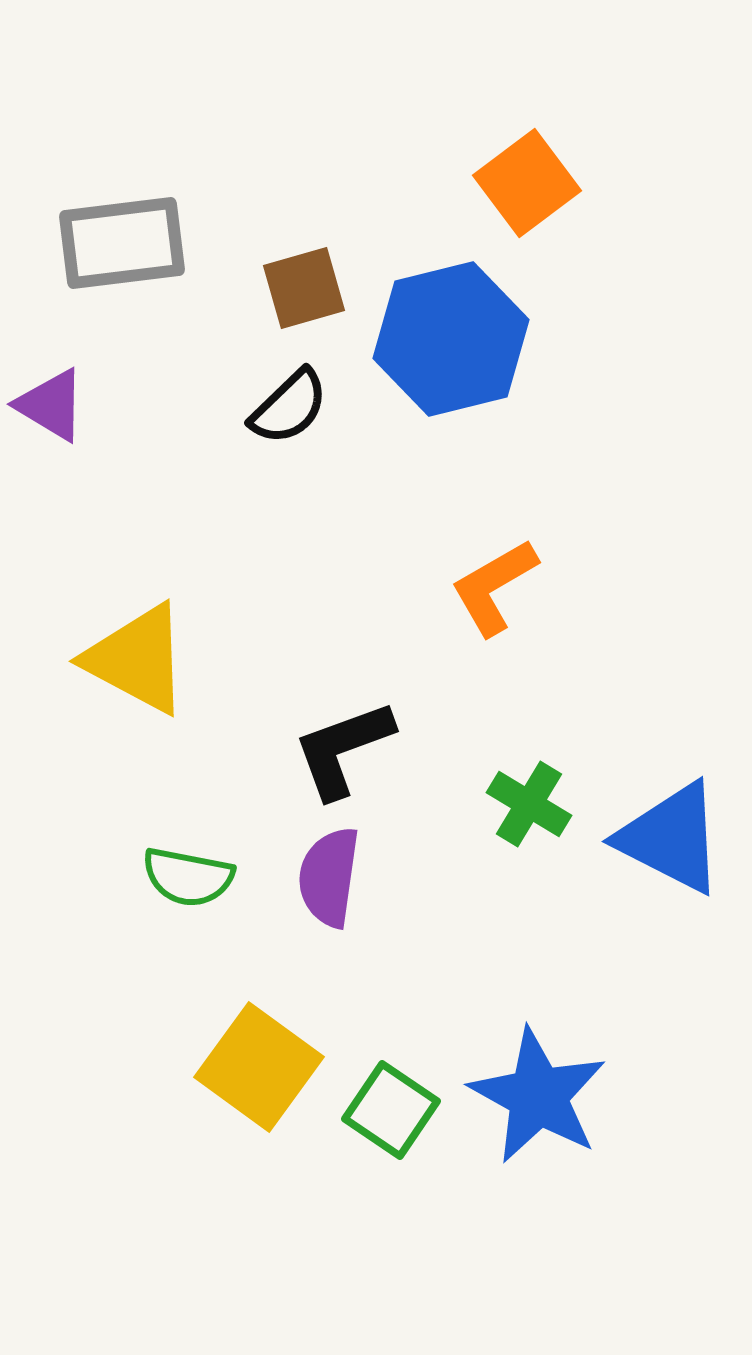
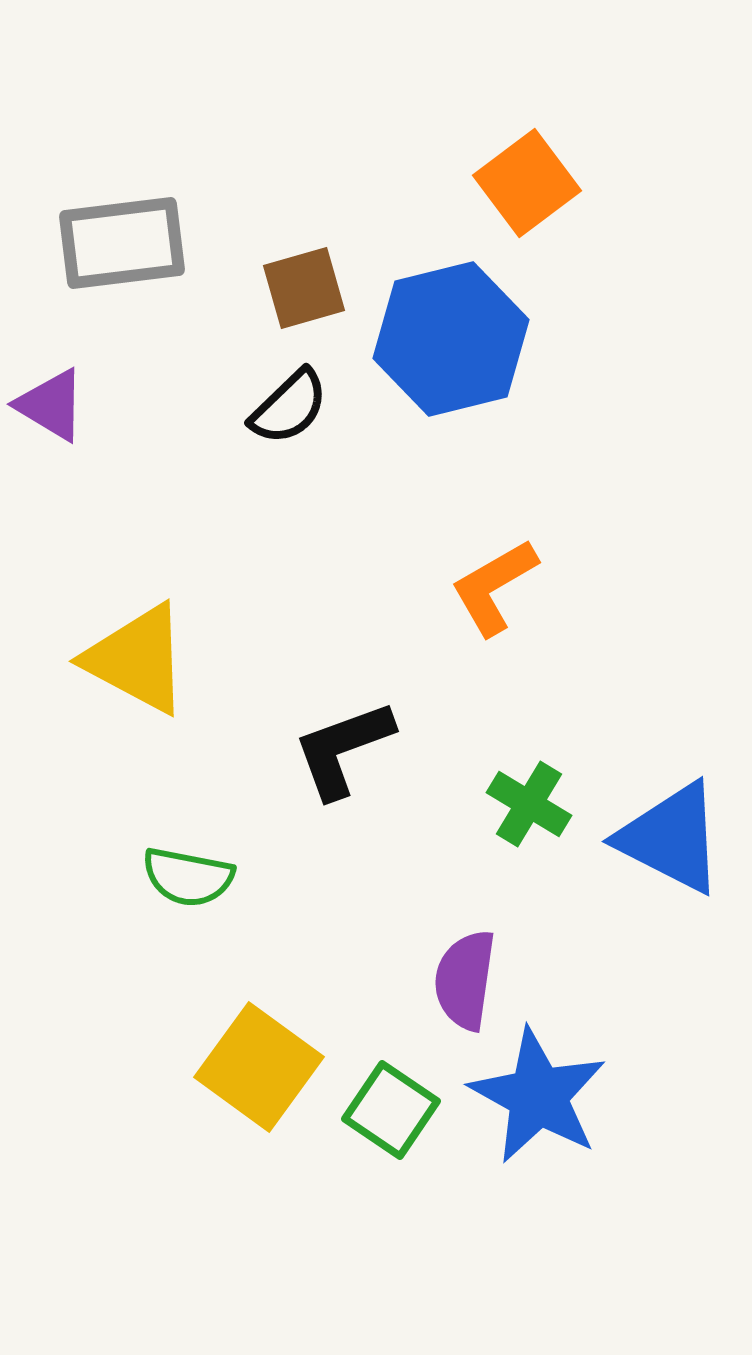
purple semicircle: moved 136 px right, 103 px down
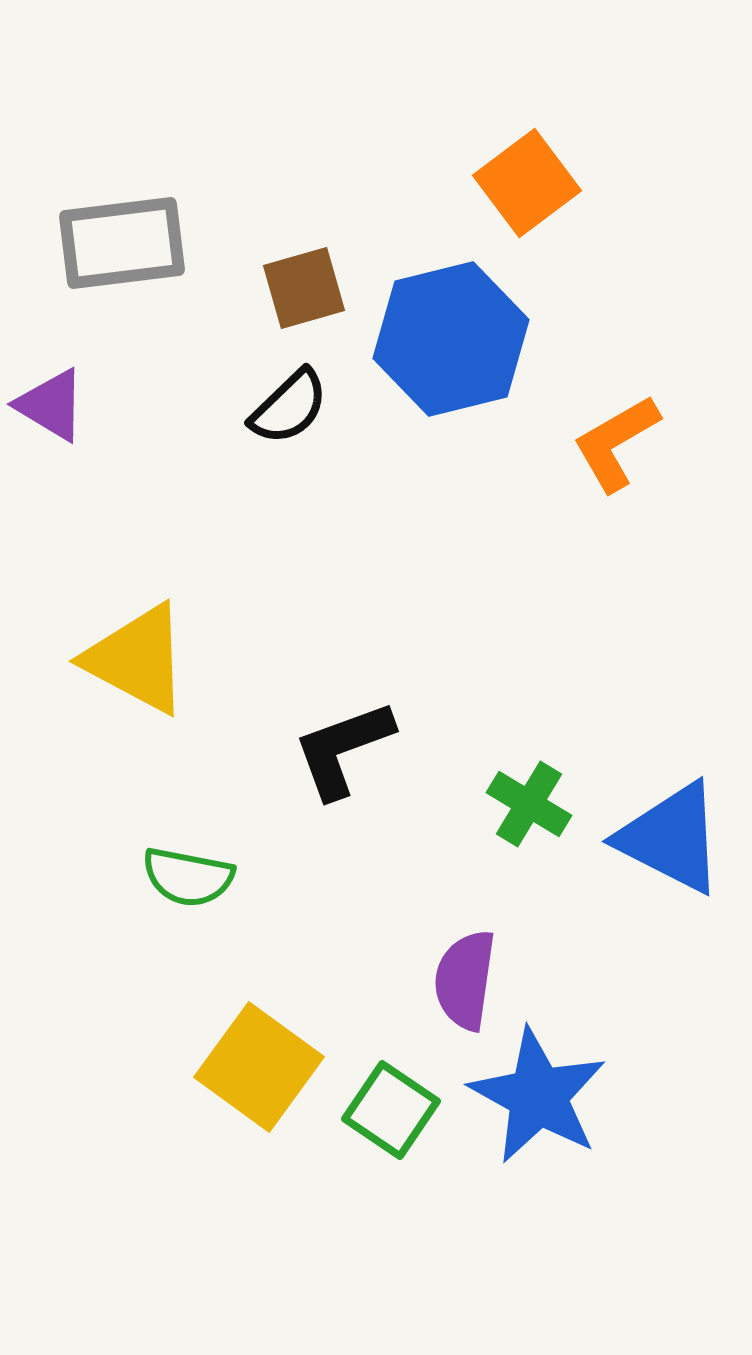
orange L-shape: moved 122 px right, 144 px up
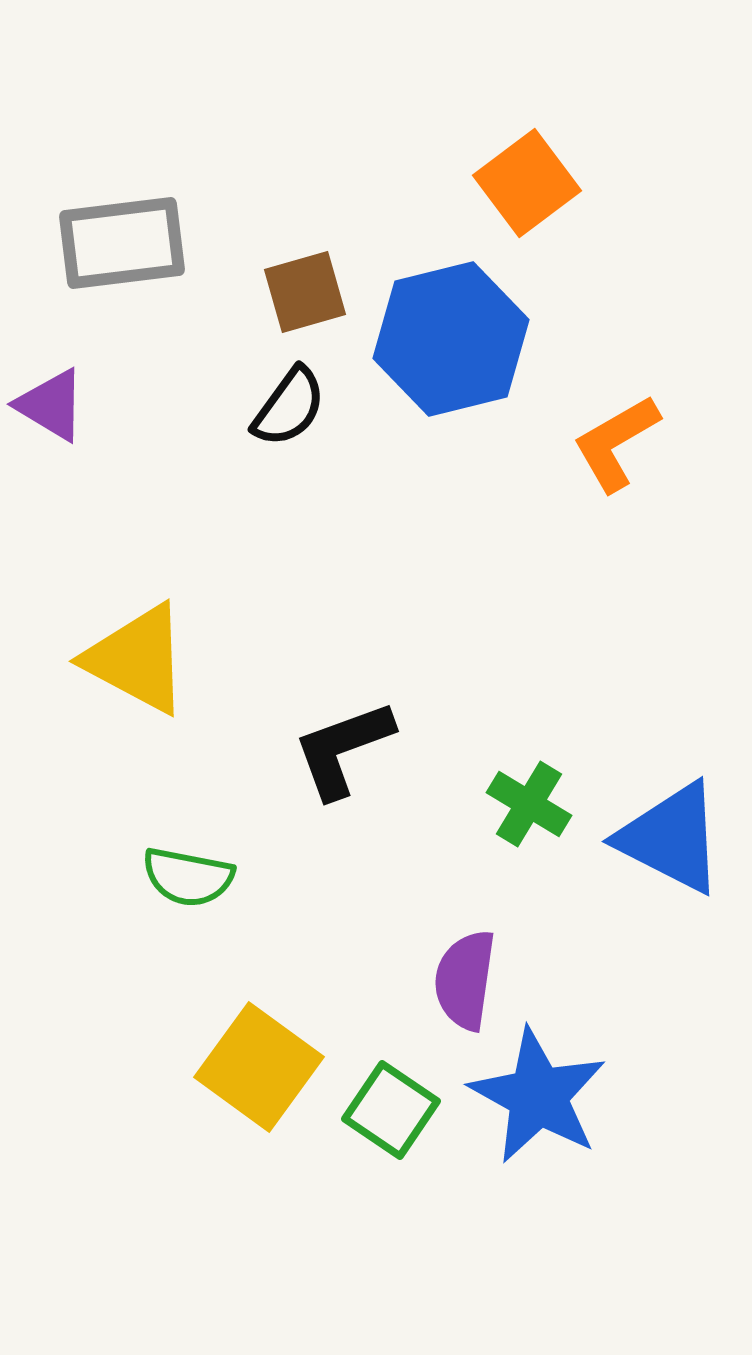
brown square: moved 1 px right, 4 px down
black semicircle: rotated 10 degrees counterclockwise
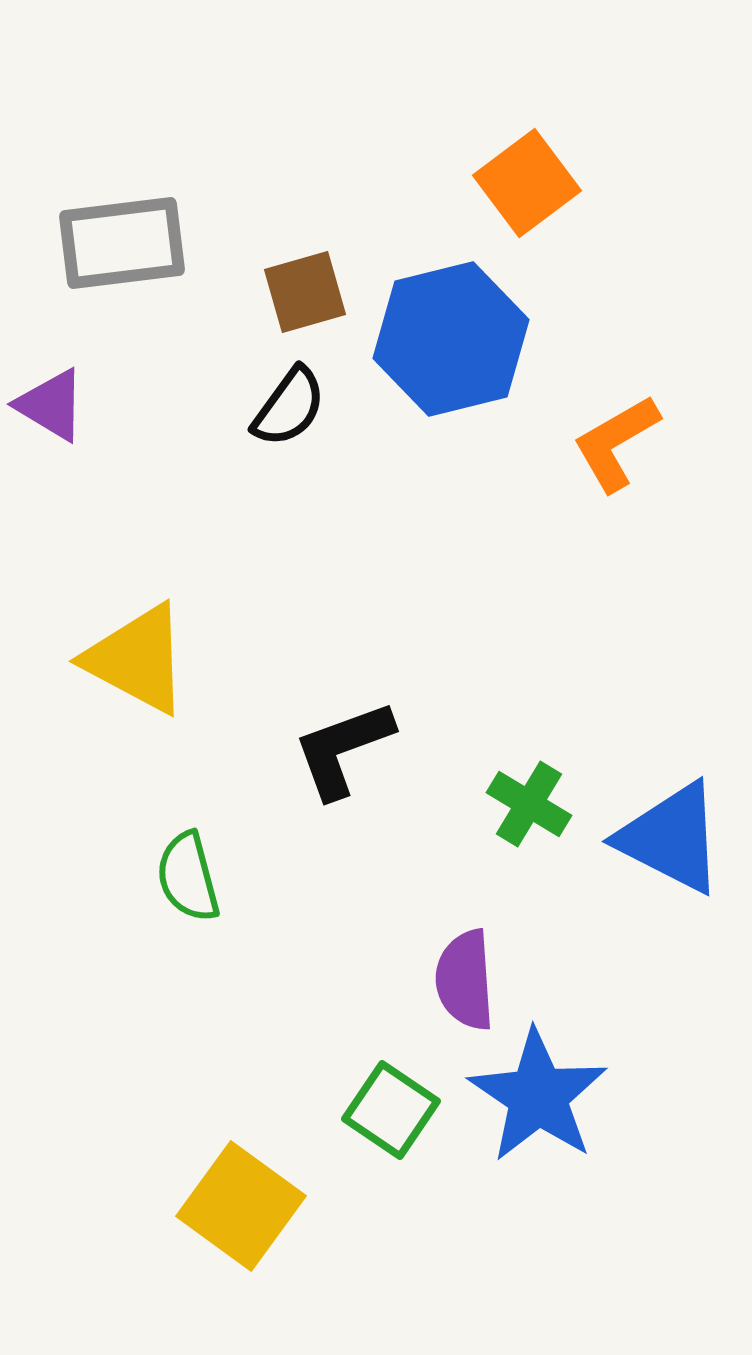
green semicircle: rotated 64 degrees clockwise
purple semicircle: rotated 12 degrees counterclockwise
yellow square: moved 18 px left, 139 px down
blue star: rotated 5 degrees clockwise
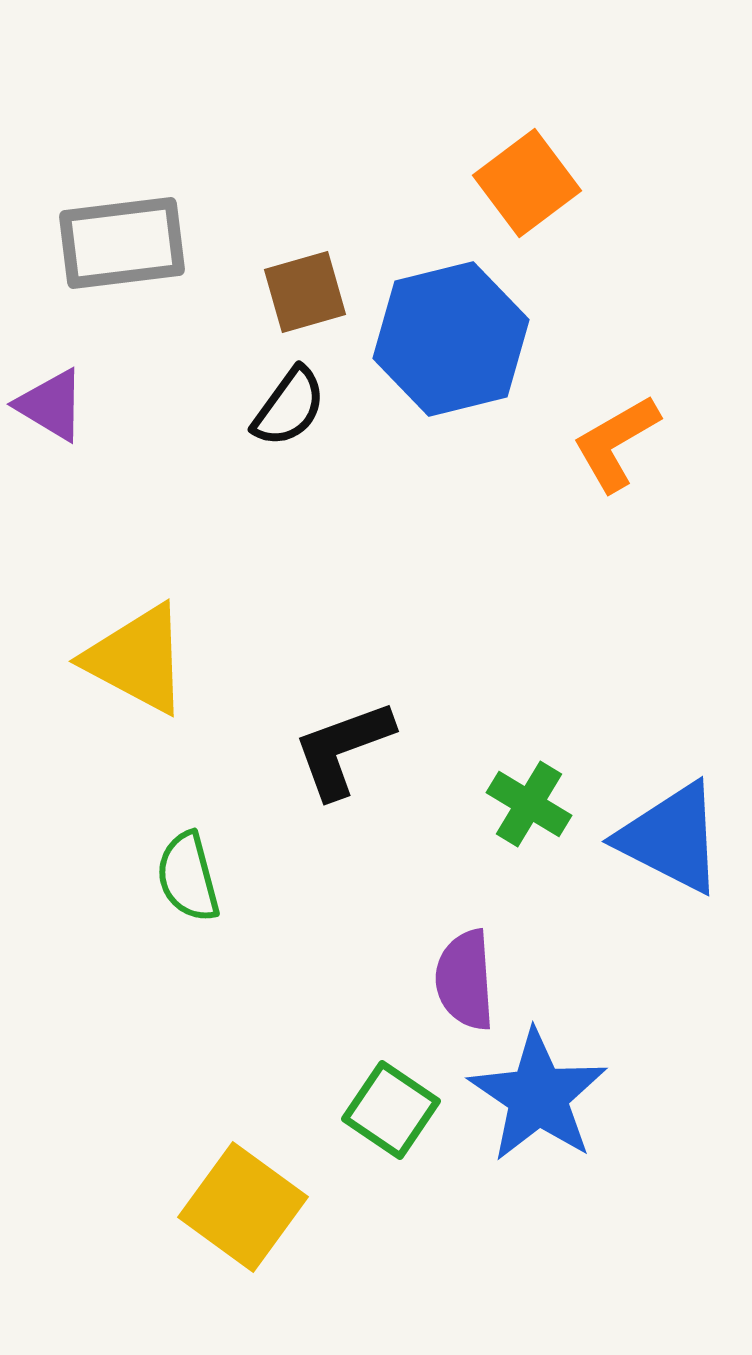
yellow square: moved 2 px right, 1 px down
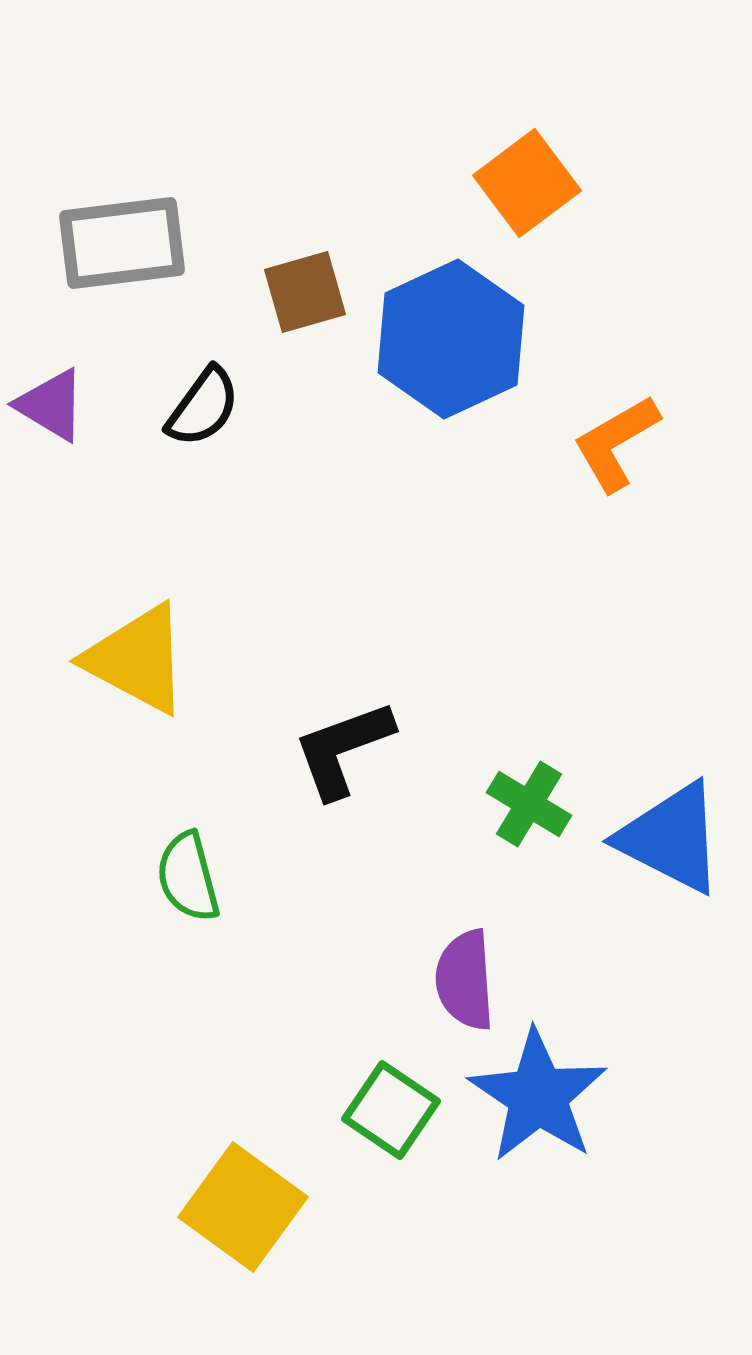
blue hexagon: rotated 11 degrees counterclockwise
black semicircle: moved 86 px left
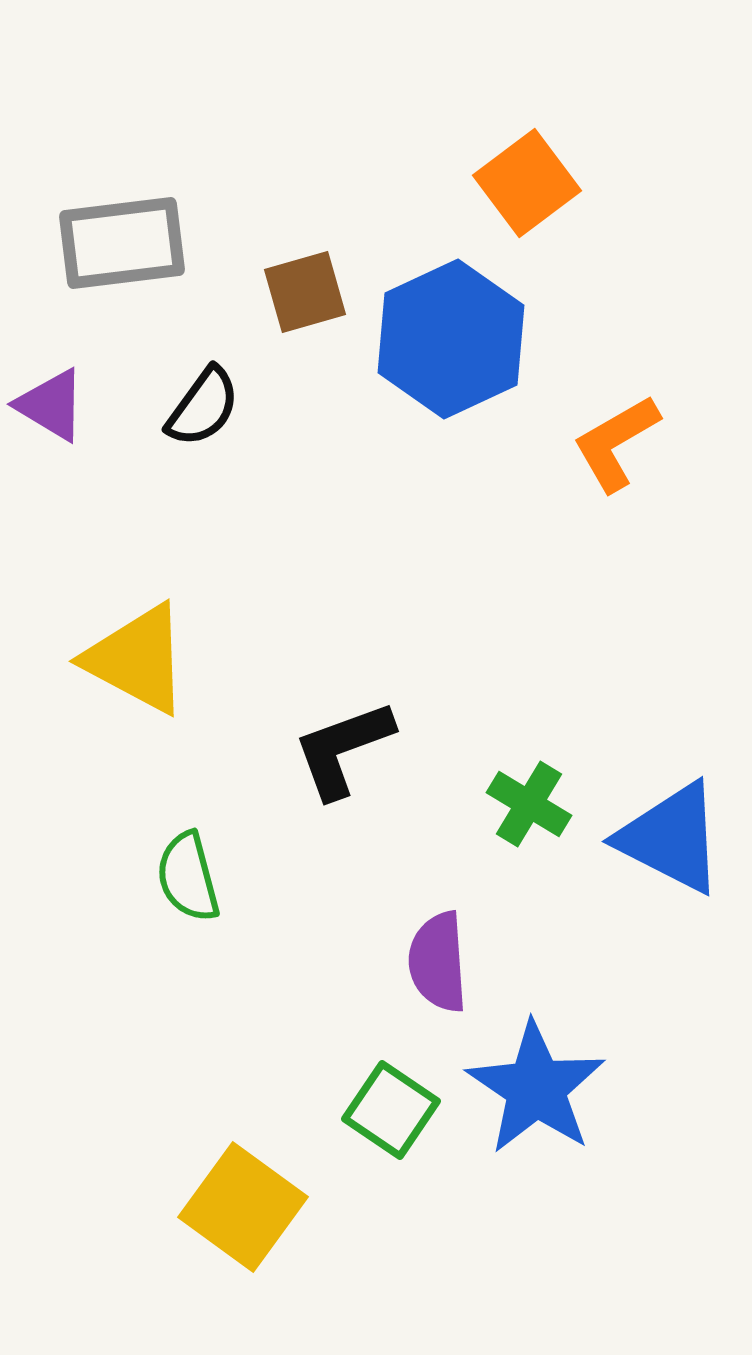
purple semicircle: moved 27 px left, 18 px up
blue star: moved 2 px left, 8 px up
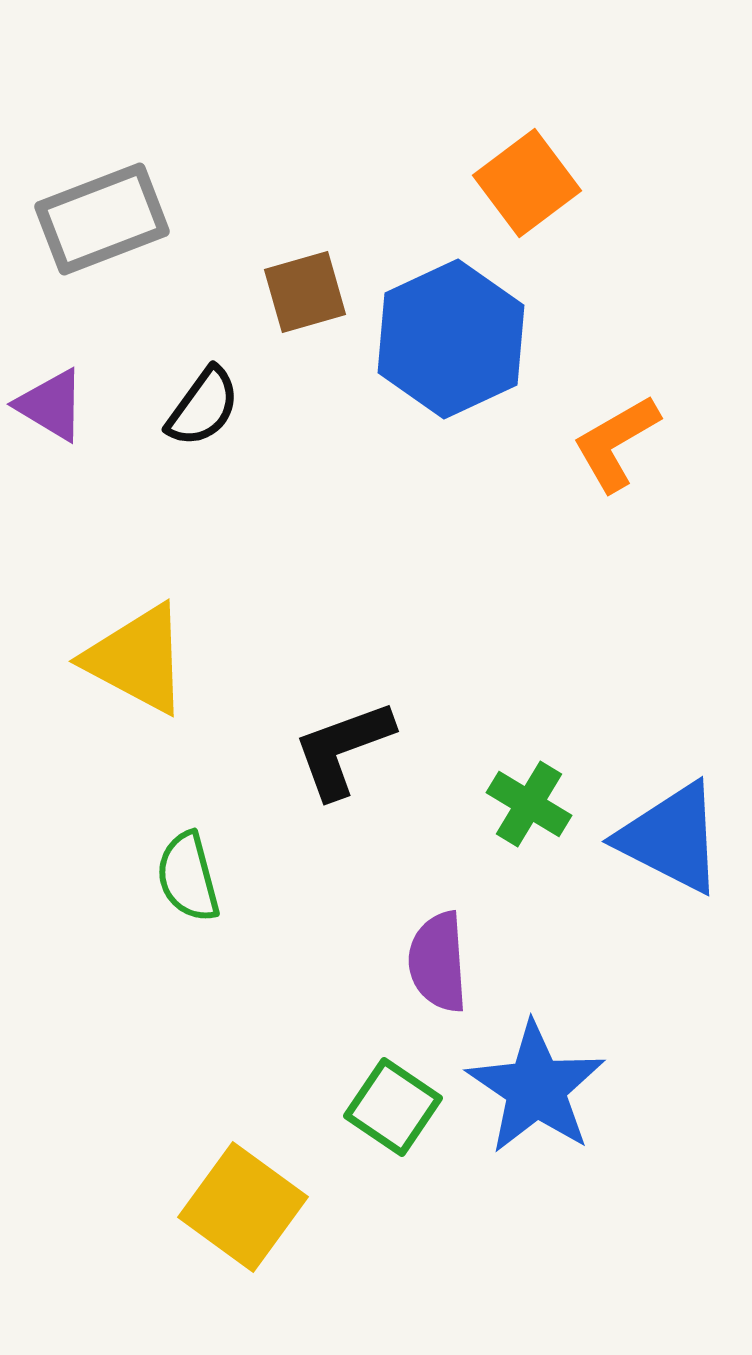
gray rectangle: moved 20 px left, 24 px up; rotated 14 degrees counterclockwise
green square: moved 2 px right, 3 px up
